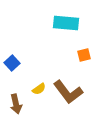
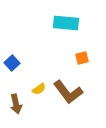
orange square: moved 2 px left, 3 px down
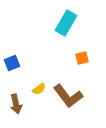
cyan rectangle: rotated 65 degrees counterclockwise
blue square: rotated 21 degrees clockwise
brown L-shape: moved 4 px down
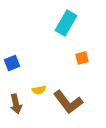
yellow semicircle: moved 1 px down; rotated 24 degrees clockwise
brown L-shape: moved 6 px down
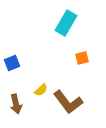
yellow semicircle: moved 2 px right; rotated 32 degrees counterclockwise
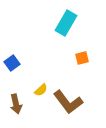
blue square: rotated 14 degrees counterclockwise
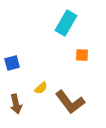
orange square: moved 3 px up; rotated 16 degrees clockwise
blue square: rotated 21 degrees clockwise
yellow semicircle: moved 2 px up
brown L-shape: moved 2 px right
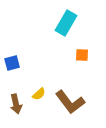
yellow semicircle: moved 2 px left, 6 px down
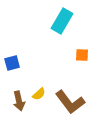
cyan rectangle: moved 4 px left, 2 px up
brown arrow: moved 3 px right, 3 px up
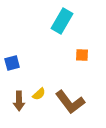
brown arrow: rotated 12 degrees clockwise
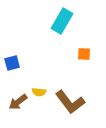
orange square: moved 2 px right, 1 px up
yellow semicircle: moved 2 px up; rotated 48 degrees clockwise
brown arrow: moved 1 px left, 1 px down; rotated 54 degrees clockwise
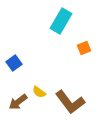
cyan rectangle: moved 1 px left
orange square: moved 6 px up; rotated 24 degrees counterclockwise
blue square: moved 2 px right; rotated 21 degrees counterclockwise
yellow semicircle: rotated 32 degrees clockwise
